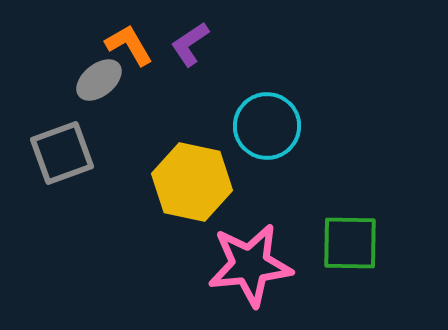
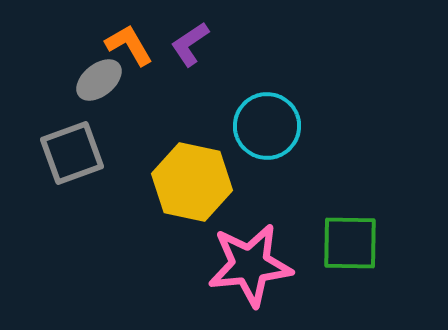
gray square: moved 10 px right
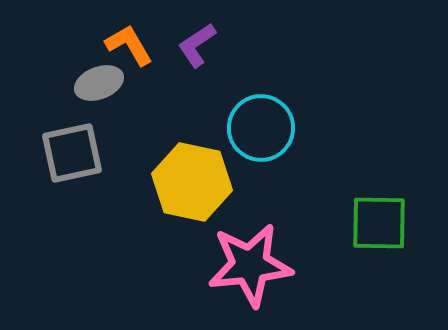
purple L-shape: moved 7 px right, 1 px down
gray ellipse: moved 3 px down; rotated 18 degrees clockwise
cyan circle: moved 6 px left, 2 px down
gray square: rotated 8 degrees clockwise
green square: moved 29 px right, 20 px up
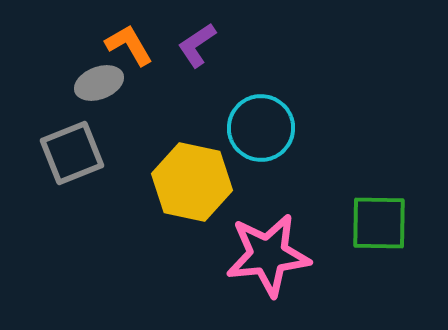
gray square: rotated 10 degrees counterclockwise
pink star: moved 18 px right, 10 px up
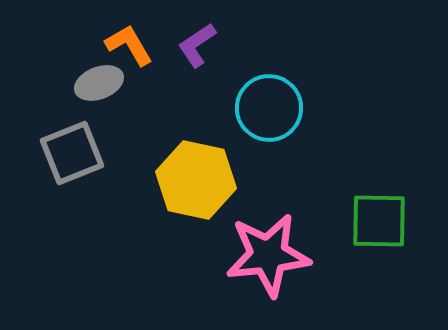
cyan circle: moved 8 px right, 20 px up
yellow hexagon: moved 4 px right, 2 px up
green square: moved 2 px up
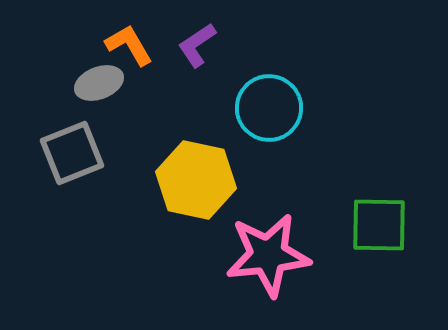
green square: moved 4 px down
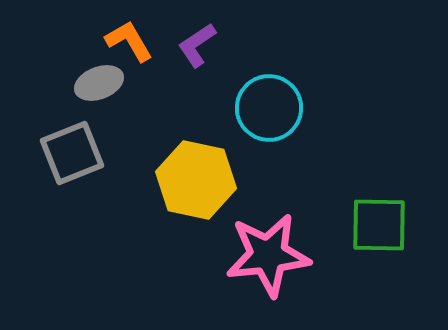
orange L-shape: moved 4 px up
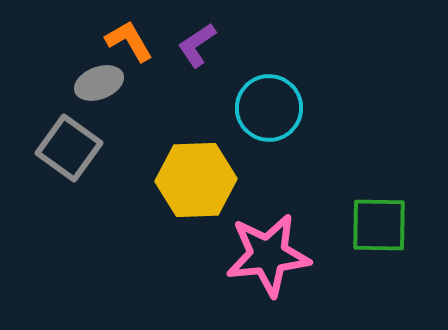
gray square: moved 3 px left, 5 px up; rotated 32 degrees counterclockwise
yellow hexagon: rotated 14 degrees counterclockwise
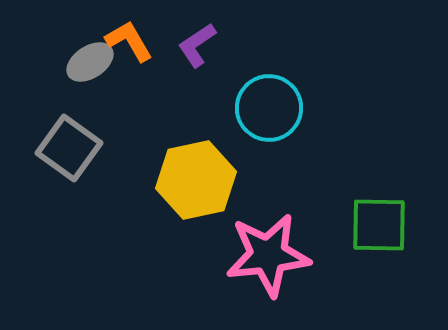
gray ellipse: moved 9 px left, 21 px up; rotated 12 degrees counterclockwise
yellow hexagon: rotated 10 degrees counterclockwise
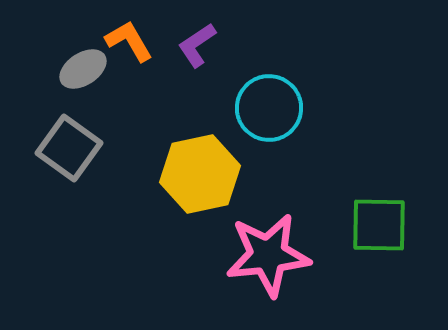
gray ellipse: moved 7 px left, 7 px down
yellow hexagon: moved 4 px right, 6 px up
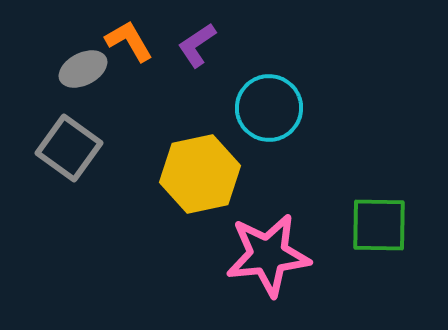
gray ellipse: rotated 6 degrees clockwise
